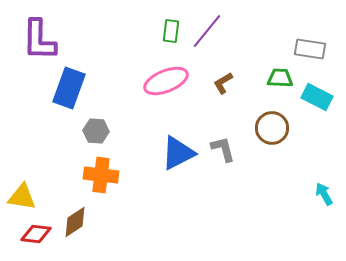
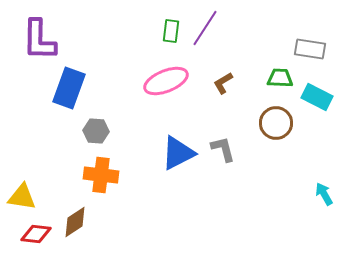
purple line: moved 2 px left, 3 px up; rotated 6 degrees counterclockwise
brown circle: moved 4 px right, 5 px up
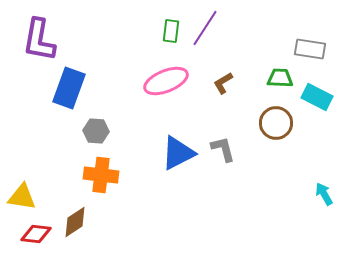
purple L-shape: rotated 9 degrees clockwise
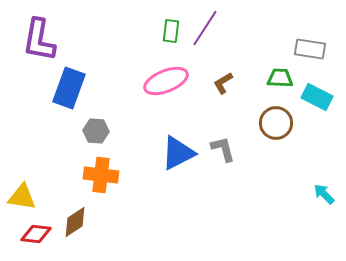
cyan arrow: rotated 15 degrees counterclockwise
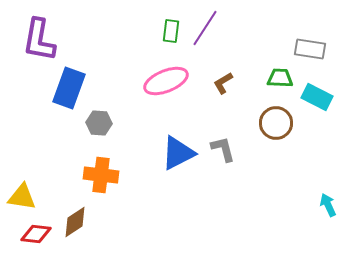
gray hexagon: moved 3 px right, 8 px up
cyan arrow: moved 4 px right, 11 px down; rotated 20 degrees clockwise
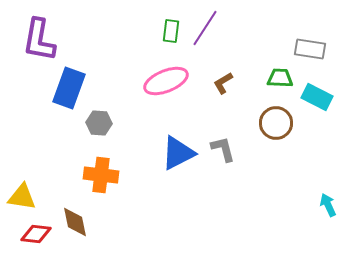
brown diamond: rotated 68 degrees counterclockwise
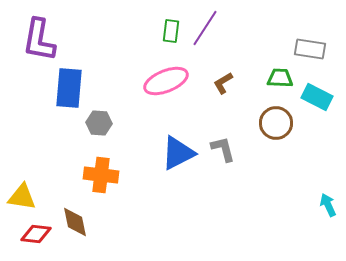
blue rectangle: rotated 15 degrees counterclockwise
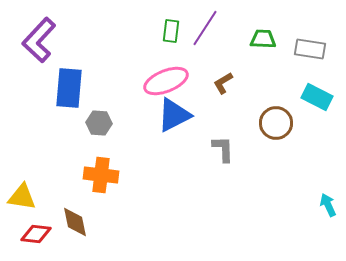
purple L-shape: rotated 33 degrees clockwise
green trapezoid: moved 17 px left, 39 px up
gray L-shape: rotated 12 degrees clockwise
blue triangle: moved 4 px left, 38 px up
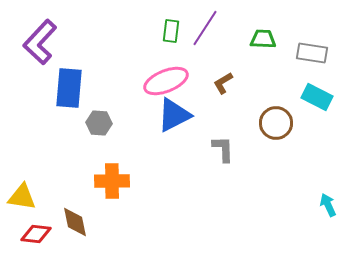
purple L-shape: moved 1 px right, 2 px down
gray rectangle: moved 2 px right, 4 px down
orange cross: moved 11 px right, 6 px down; rotated 8 degrees counterclockwise
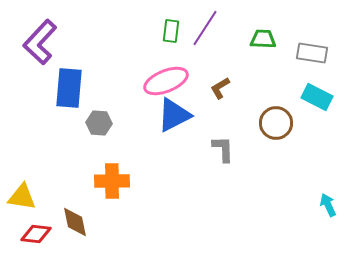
brown L-shape: moved 3 px left, 5 px down
